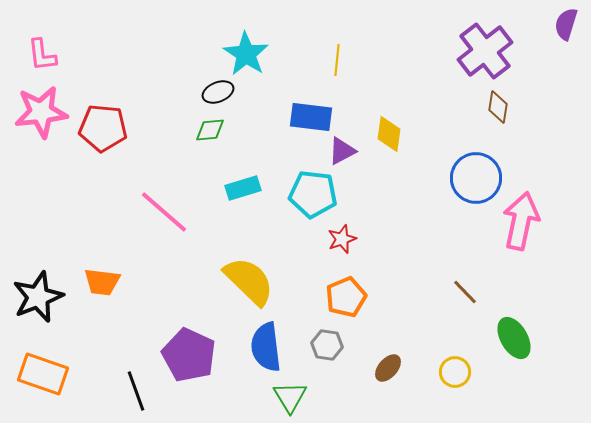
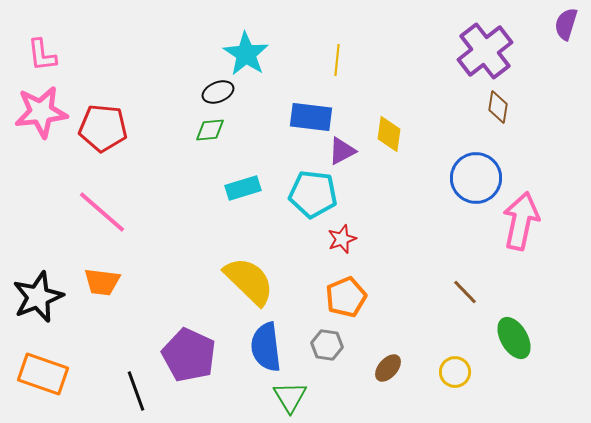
pink line: moved 62 px left
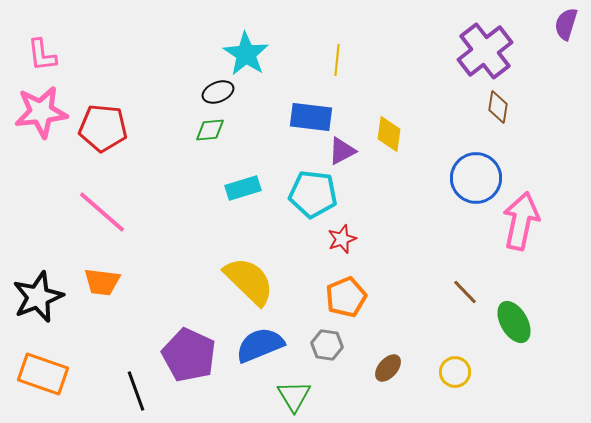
green ellipse: moved 16 px up
blue semicircle: moved 6 px left, 2 px up; rotated 75 degrees clockwise
green triangle: moved 4 px right, 1 px up
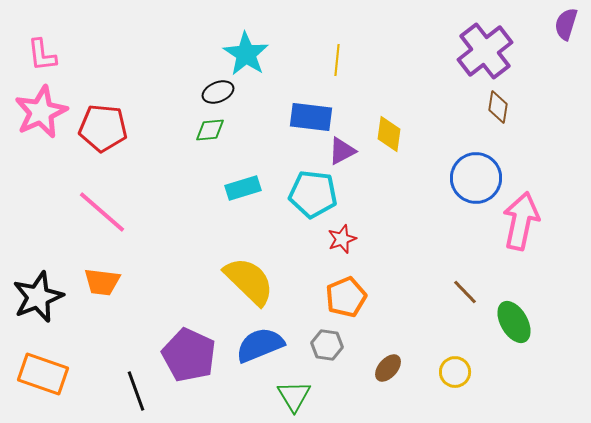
pink star: rotated 18 degrees counterclockwise
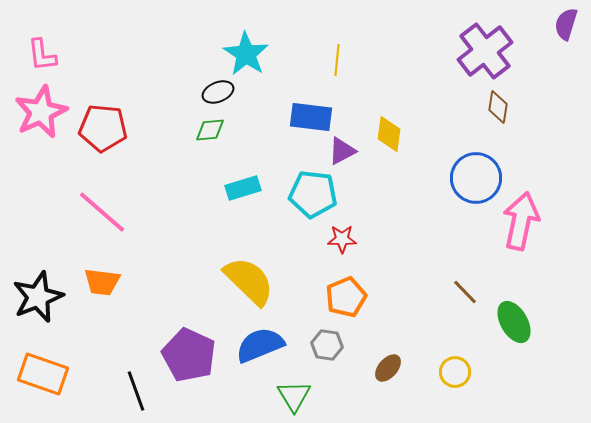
red star: rotated 20 degrees clockwise
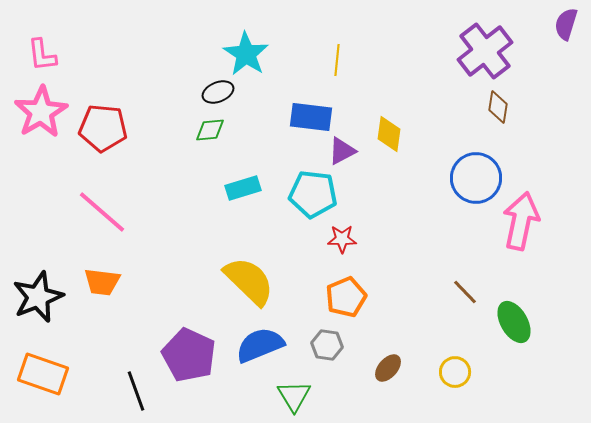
pink star: rotated 6 degrees counterclockwise
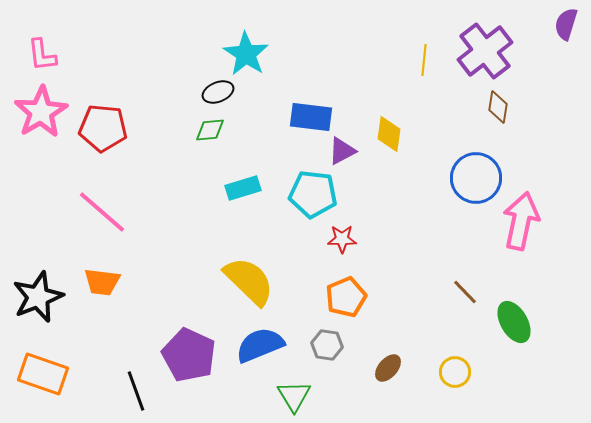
yellow line: moved 87 px right
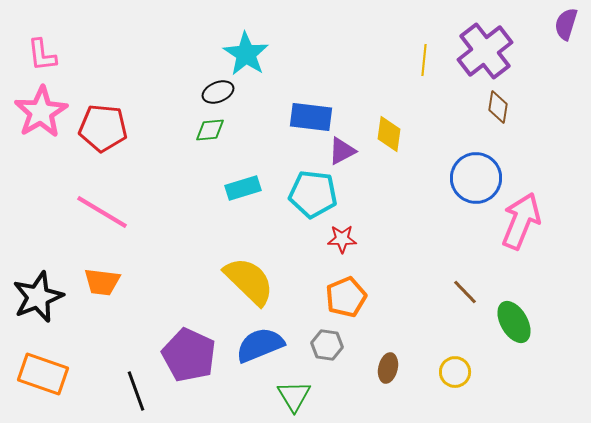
pink line: rotated 10 degrees counterclockwise
pink arrow: rotated 10 degrees clockwise
brown ellipse: rotated 28 degrees counterclockwise
